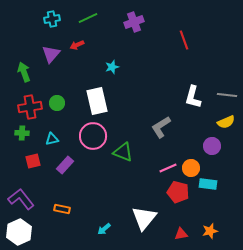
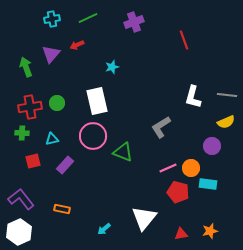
green arrow: moved 2 px right, 5 px up
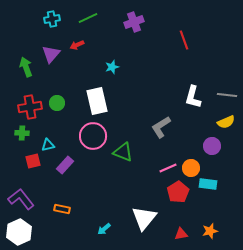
cyan triangle: moved 4 px left, 6 px down
red pentagon: rotated 25 degrees clockwise
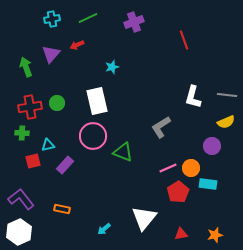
orange star: moved 5 px right, 4 px down
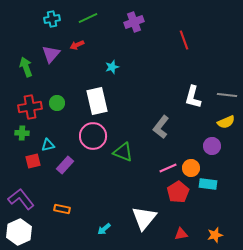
gray L-shape: rotated 20 degrees counterclockwise
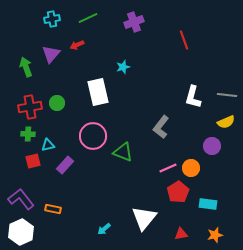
cyan star: moved 11 px right
white rectangle: moved 1 px right, 9 px up
green cross: moved 6 px right, 1 px down
cyan rectangle: moved 20 px down
orange rectangle: moved 9 px left
white hexagon: moved 2 px right
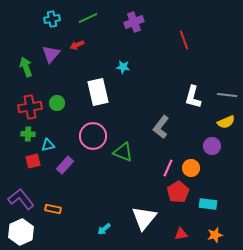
cyan star: rotated 24 degrees clockwise
pink line: rotated 42 degrees counterclockwise
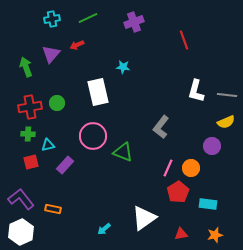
white L-shape: moved 3 px right, 6 px up
red square: moved 2 px left, 1 px down
white triangle: rotated 16 degrees clockwise
